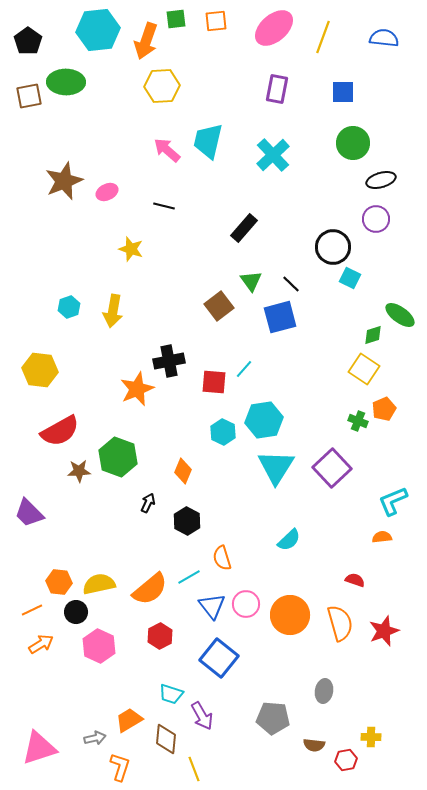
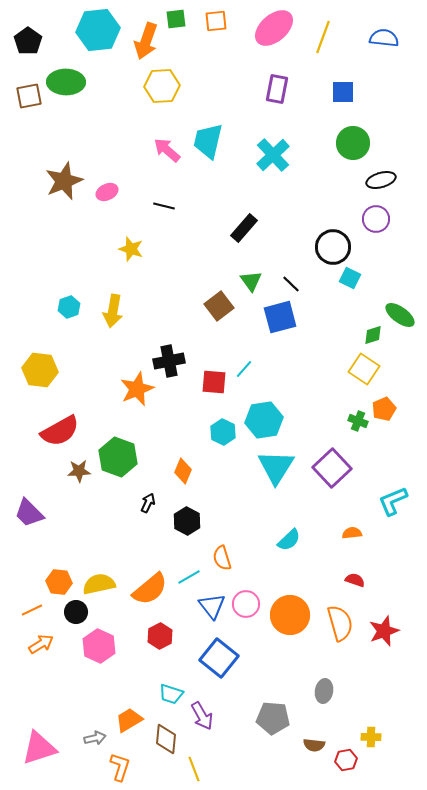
orange semicircle at (382, 537): moved 30 px left, 4 px up
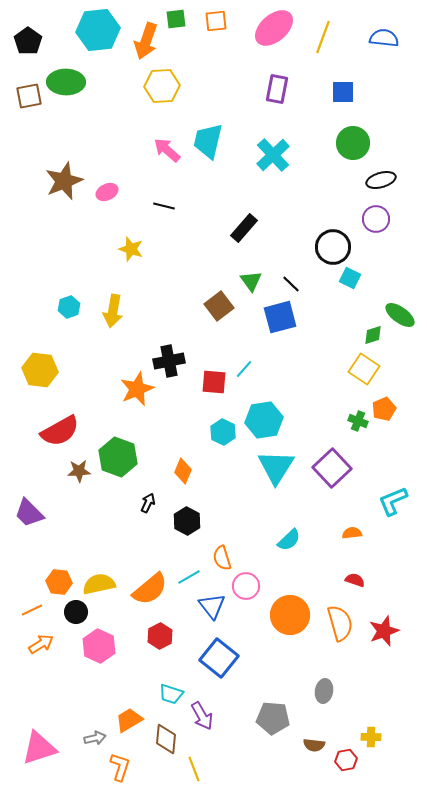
pink circle at (246, 604): moved 18 px up
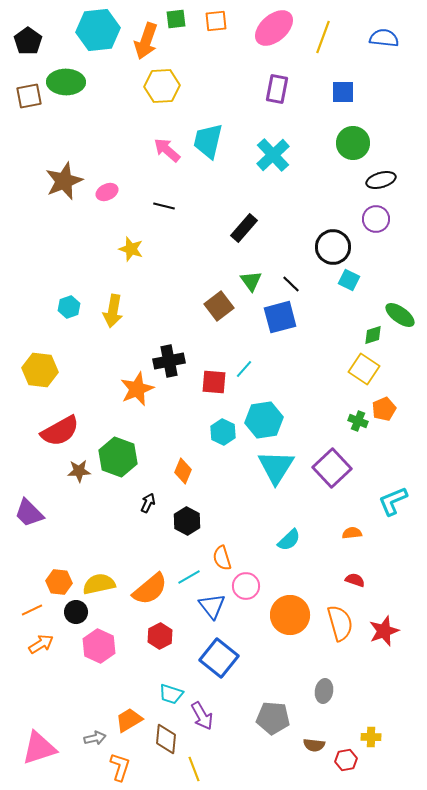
cyan square at (350, 278): moved 1 px left, 2 px down
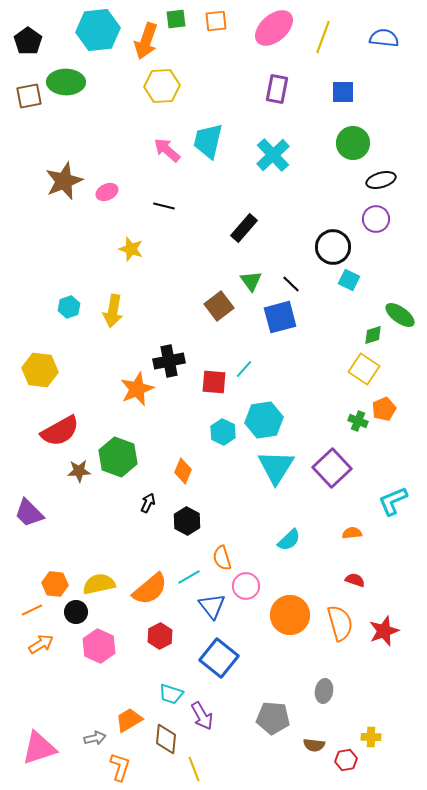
orange hexagon at (59, 582): moved 4 px left, 2 px down
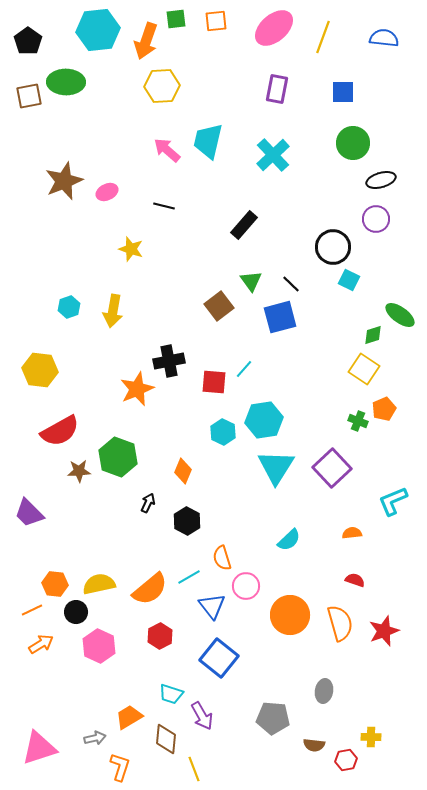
black rectangle at (244, 228): moved 3 px up
orange trapezoid at (129, 720): moved 3 px up
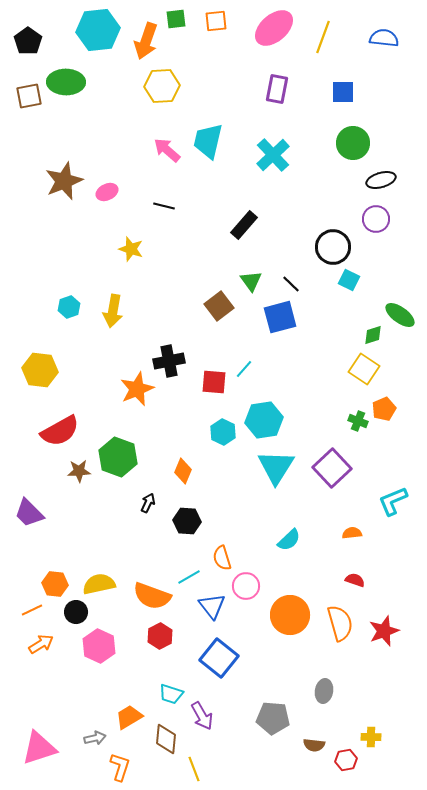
black hexagon at (187, 521): rotated 24 degrees counterclockwise
orange semicircle at (150, 589): moved 2 px right, 7 px down; rotated 60 degrees clockwise
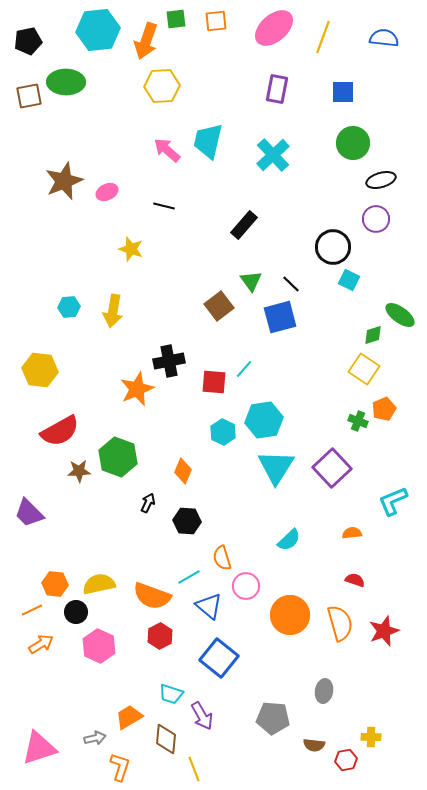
black pentagon at (28, 41): rotated 24 degrees clockwise
cyan hexagon at (69, 307): rotated 15 degrees clockwise
blue triangle at (212, 606): moved 3 px left; rotated 12 degrees counterclockwise
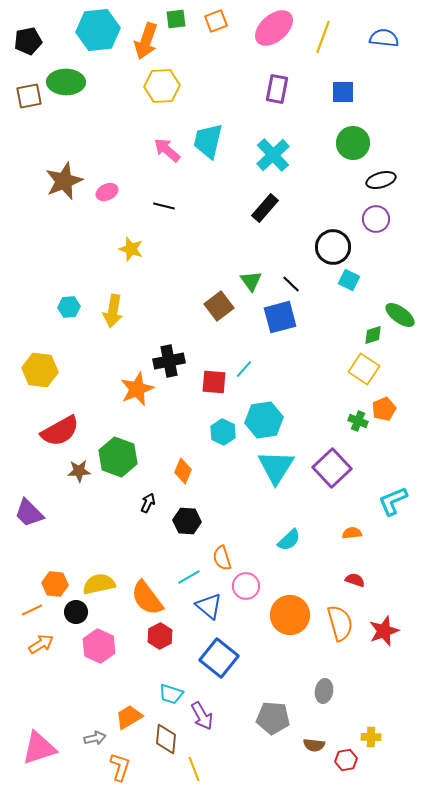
orange square at (216, 21): rotated 15 degrees counterclockwise
black rectangle at (244, 225): moved 21 px right, 17 px up
orange semicircle at (152, 596): moved 5 px left, 2 px down; rotated 33 degrees clockwise
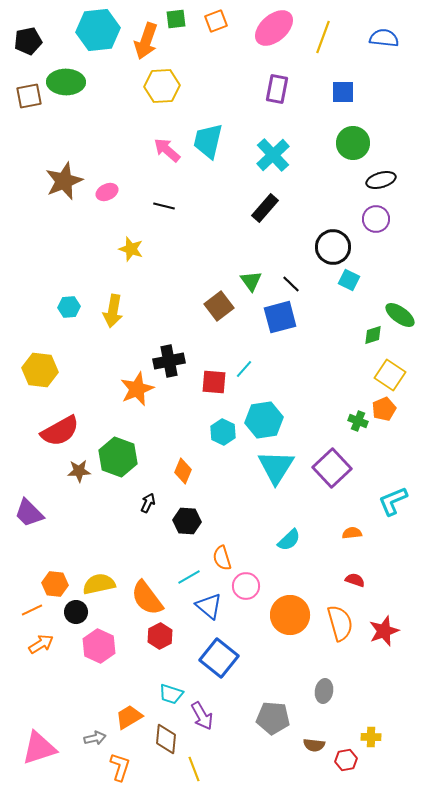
yellow square at (364, 369): moved 26 px right, 6 px down
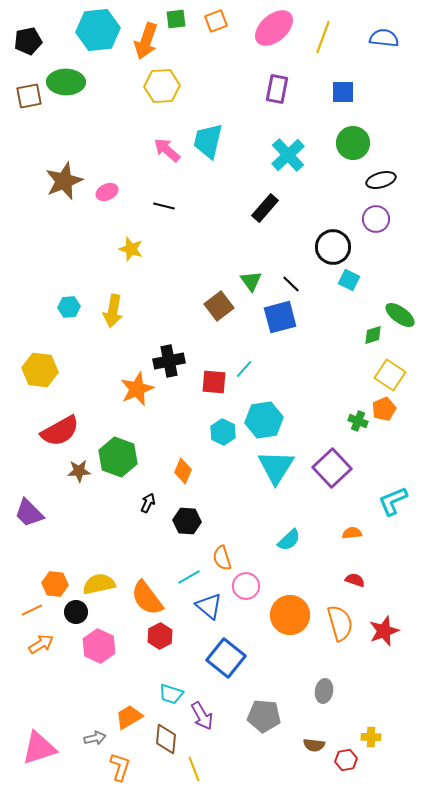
cyan cross at (273, 155): moved 15 px right
blue square at (219, 658): moved 7 px right
gray pentagon at (273, 718): moved 9 px left, 2 px up
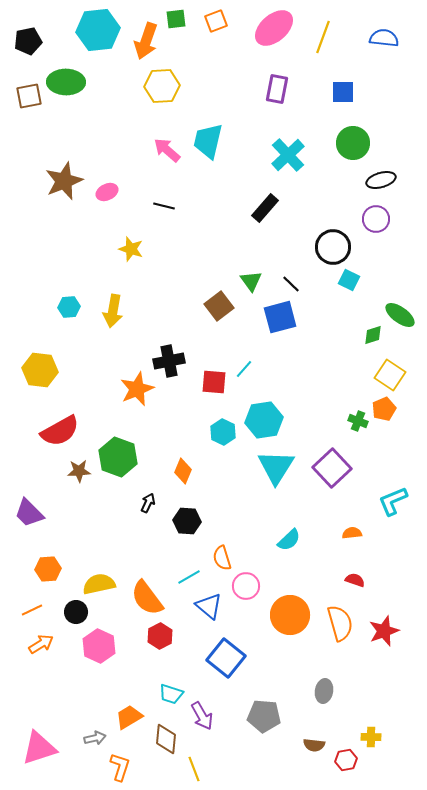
orange hexagon at (55, 584): moved 7 px left, 15 px up; rotated 10 degrees counterclockwise
